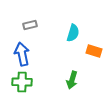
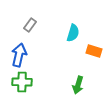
gray rectangle: rotated 40 degrees counterclockwise
blue arrow: moved 3 px left, 1 px down; rotated 25 degrees clockwise
green arrow: moved 6 px right, 5 px down
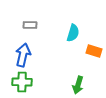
gray rectangle: rotated 56 degrees clockwise
blue arrow: moved 4 px right
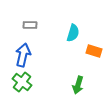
green cross: rotated 36 degrees clockwise
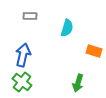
gray rectangle: moved 9 px up
cyan semicircle: moved 6 px left, 5 px up
green arrow: moved 2 px up
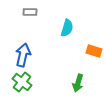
gray rectangle: moved 4 px up
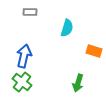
blue arrow: moved 1 px right, 1 px down
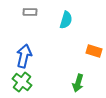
cyan semicircle: moved 1 px left, 8 px up
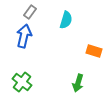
gray rectangle: rotated 56 degrees counterclockwise
blue arrow: moved 20 px up
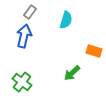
green arrow: moved 6 px left, 10 px up; rotated 30 degrees clockwise
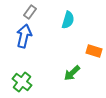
cyan semicircle: moved 2 px right
